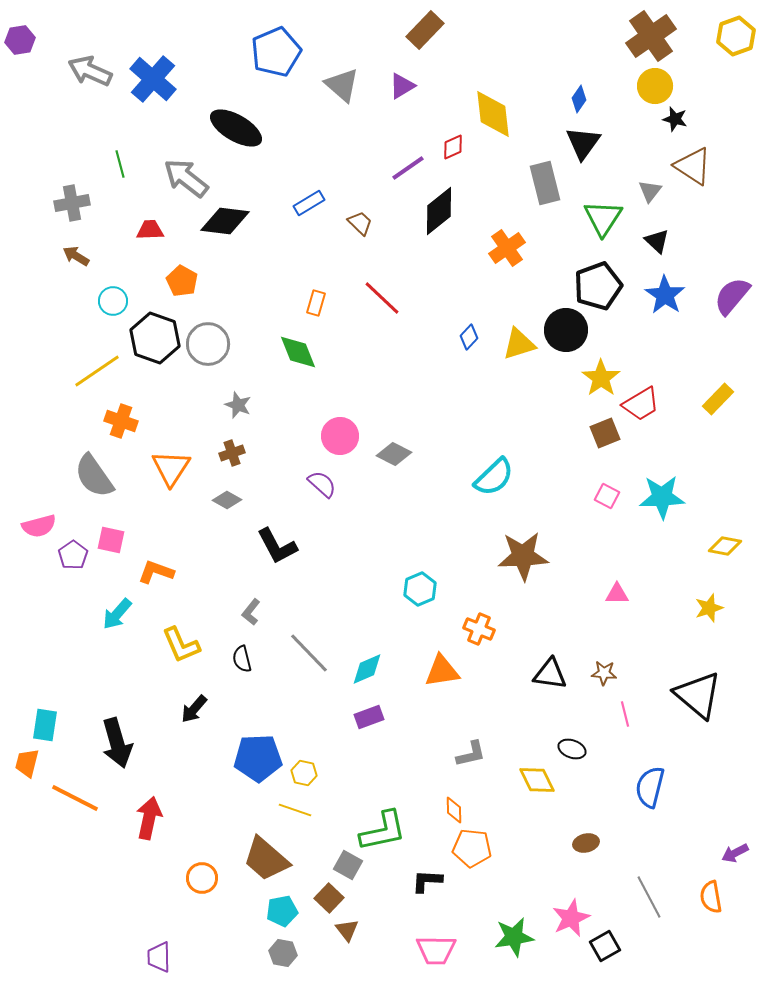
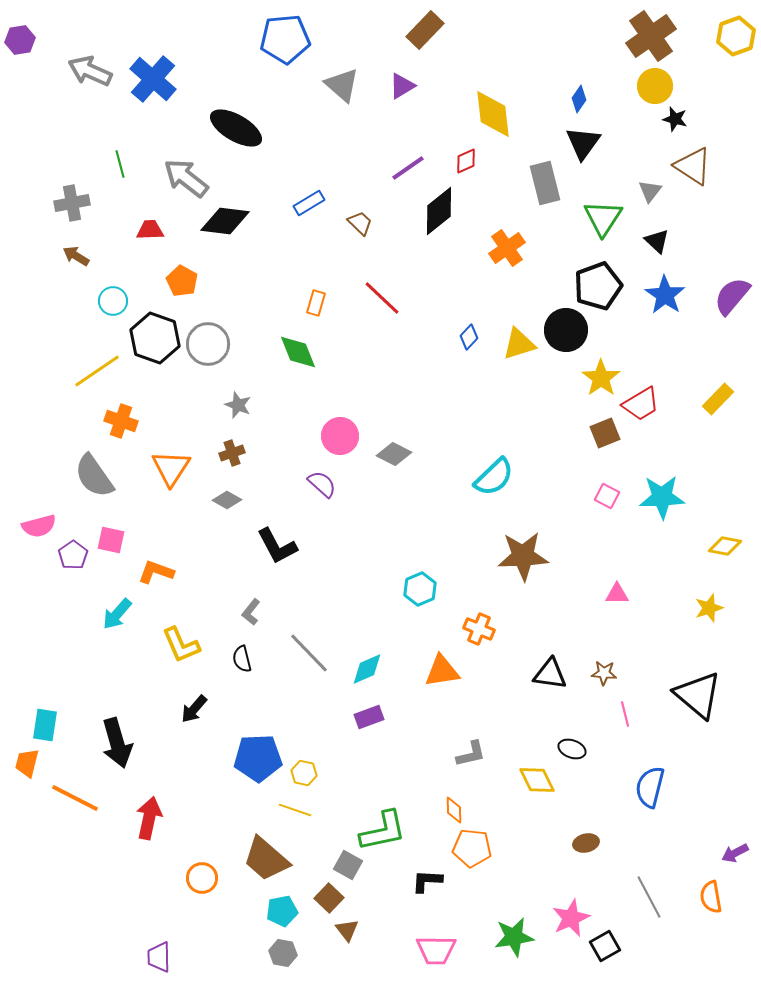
blue pentagon at (276, 52): moved 9 px right, 13 px up; rotated 18 degrees clockwise
red diamond at (453, 147): moved 13 px right, 14 px down
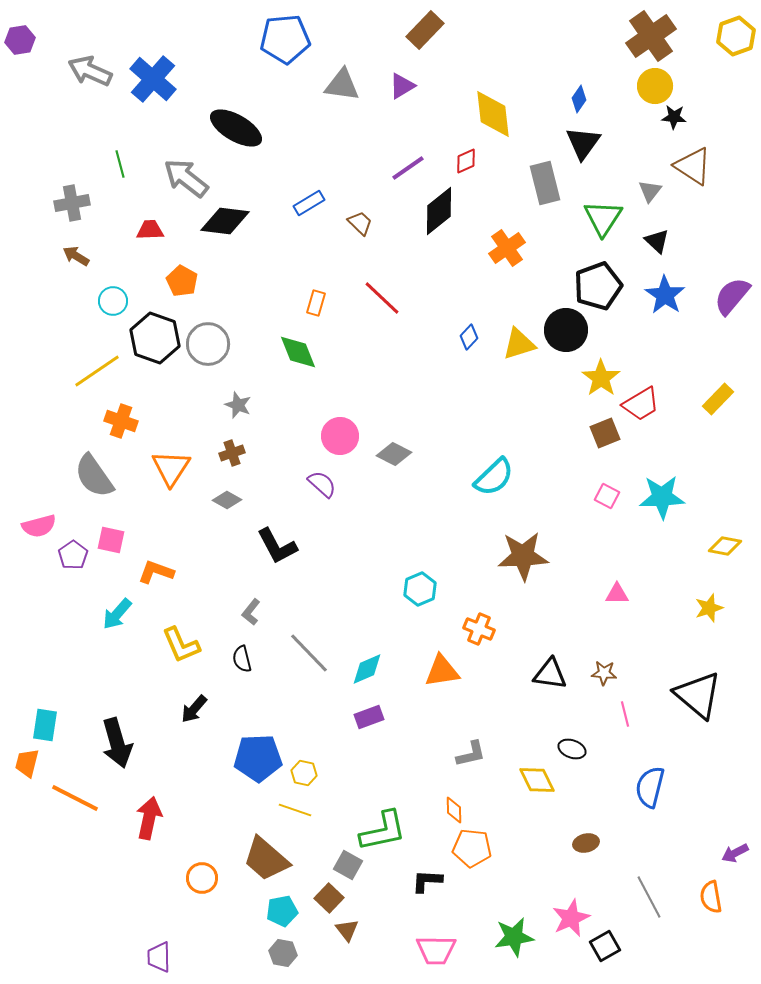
gray triangle at (342, 85): rotated 33 degrees counterclockwise
black star at (675, 119): moved 1 px left, 2 px up; rotated 10 degrees counterclockwise
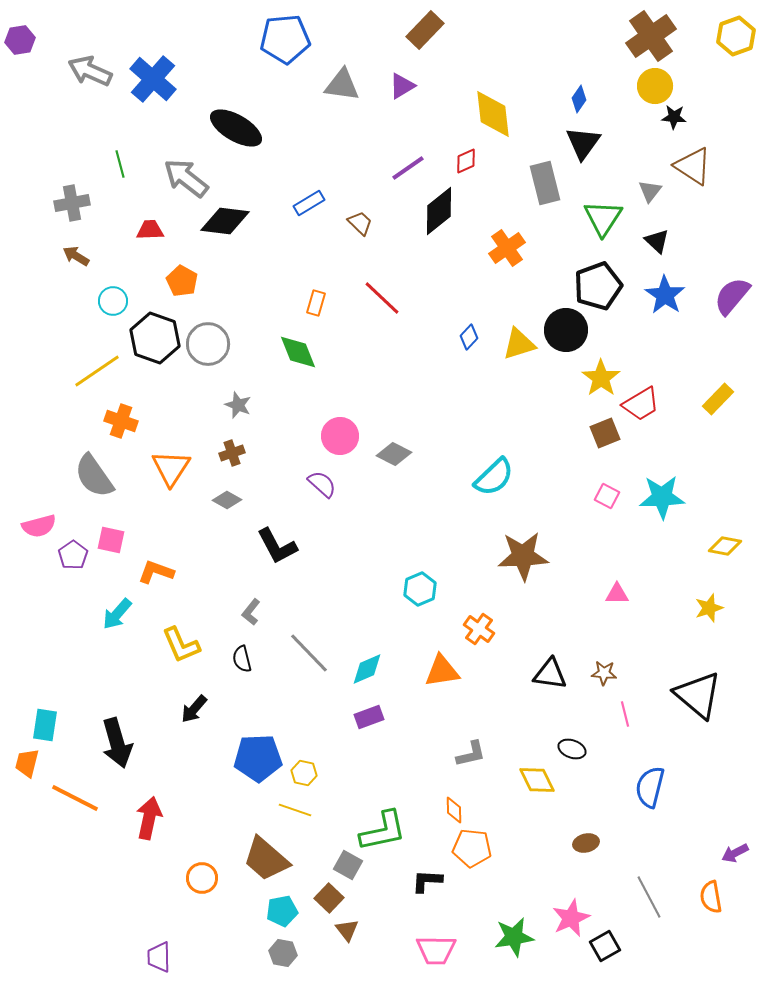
orange cross at (479, 629): rotated 12 degrees clockwise
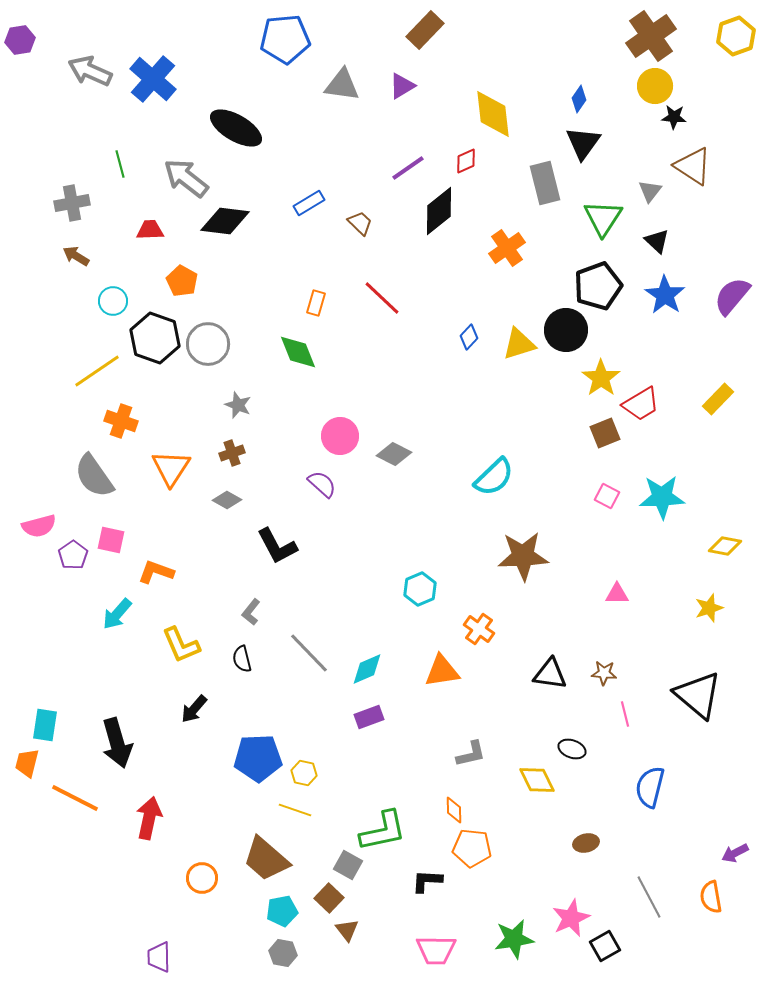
green star at (514, 937): moved 2 px down
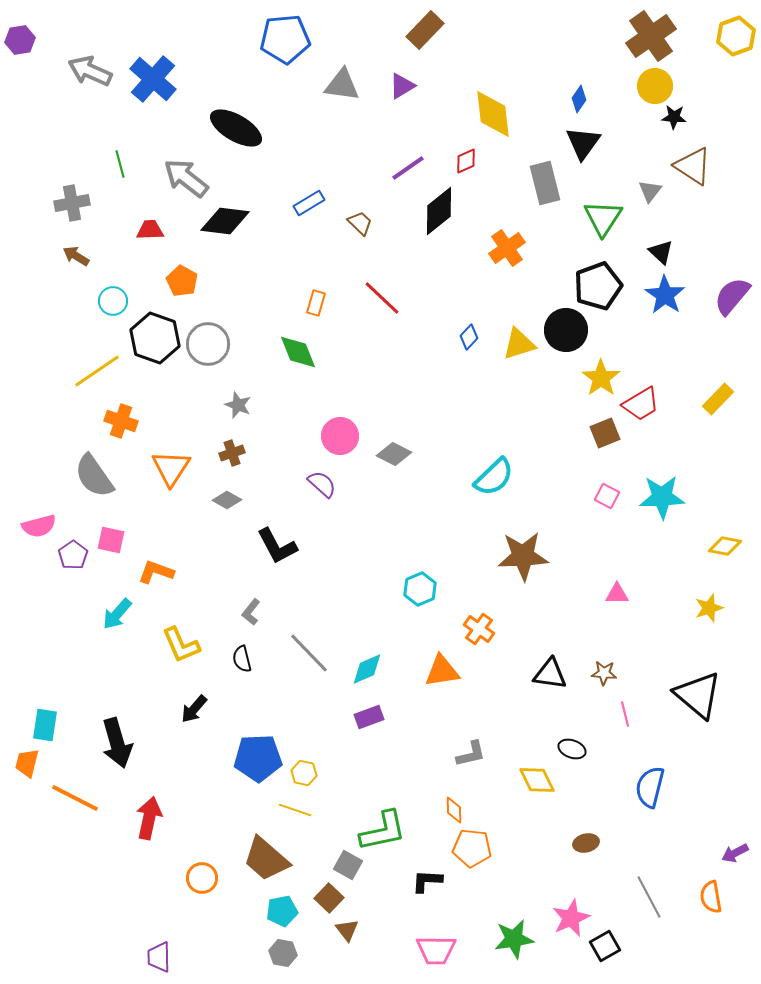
black triangle at (657, 241): moved 4 px right, 11 px down
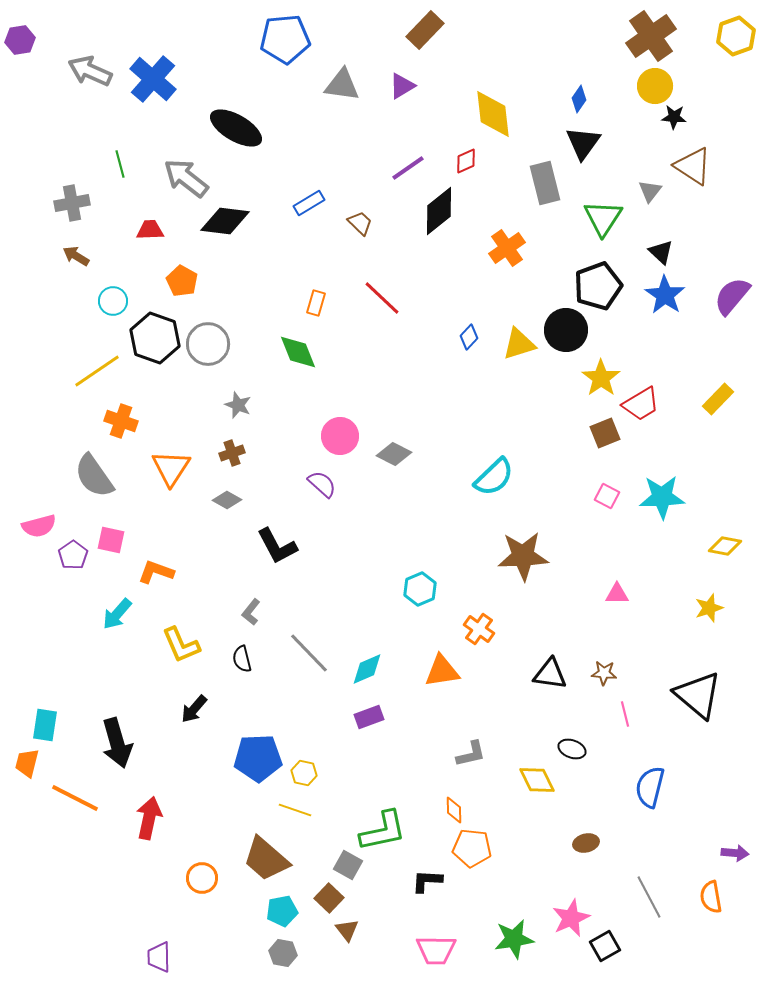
purple arrow at (735, 853): rotated 148 degrees counterclockwise
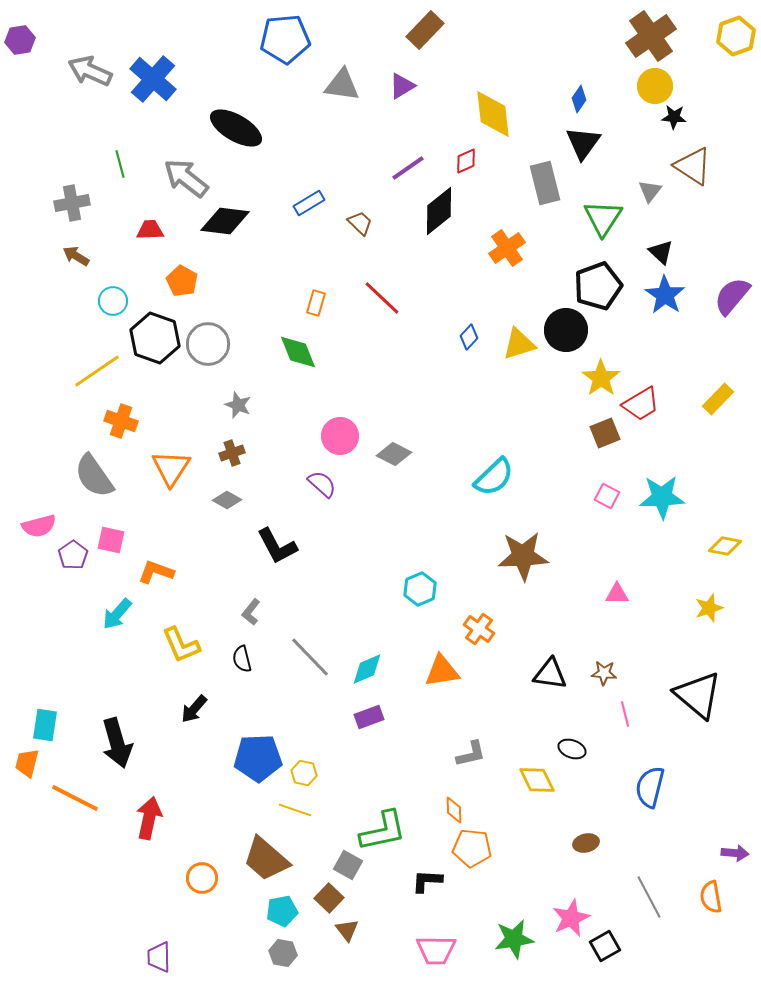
gray line at (309, 653): moved 1 px right, 4 px down
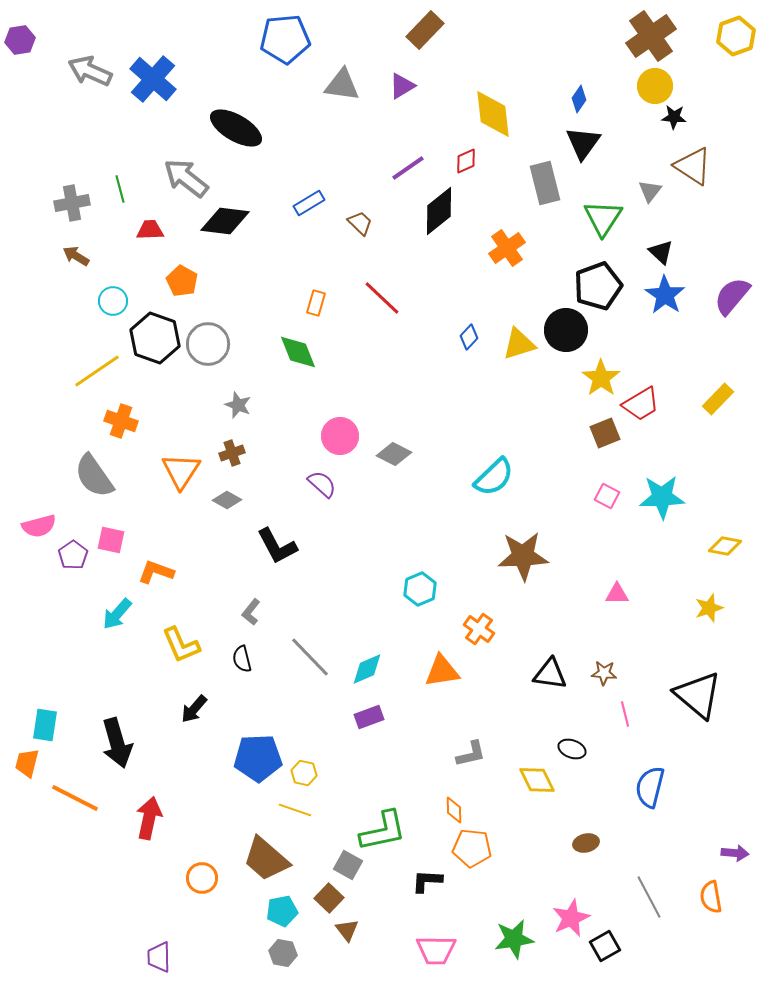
green line at (120, 164): moved 25 px down
orange triangle at (171, 468): moved 10 px right, 3 px down
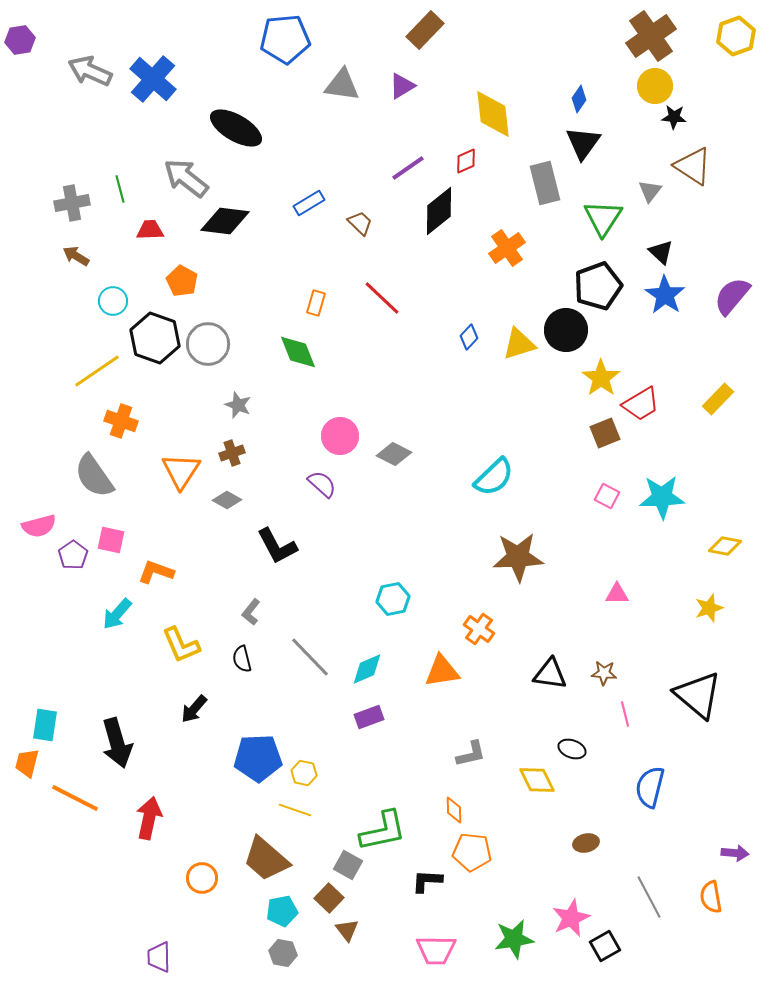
brown star at (523, 556): moved 5 px left, 1 px down
cyan hexagon at (420, 589): moved 27 px left, 10 px down; rotated 12 degrees clockwise
orange pentagon at (472, 848): moved 4 px down
